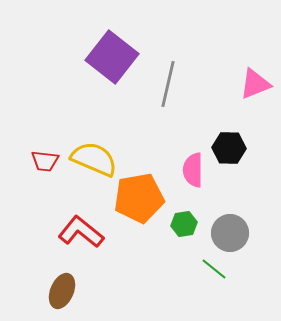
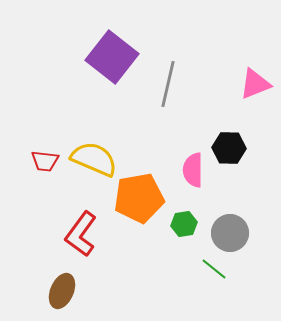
red L-shape: moved 2 px down; rotated 93 degrees counterclockwise
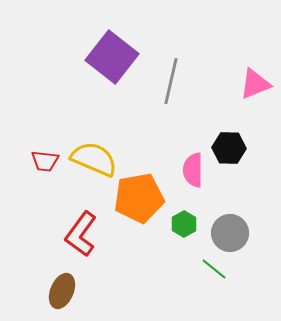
gray line: moved 3 px right, 3 px up
green hexagon: rotated 20 degrees counterclockwise
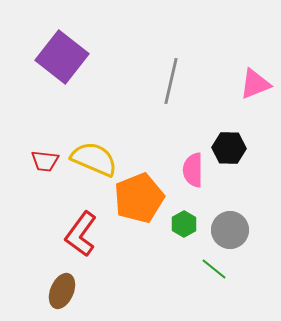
purple square: moved 50 px left
orange pentagon: rotated 12 degrees counterclockwise
gray circle: moved 3 px up
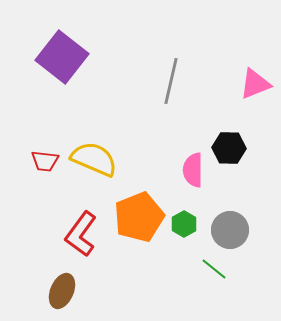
orange pentagon: moved 19 px down
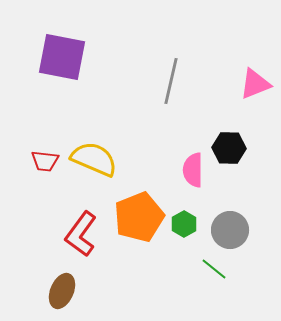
purple square: rotated 27 degrees counterclockwise
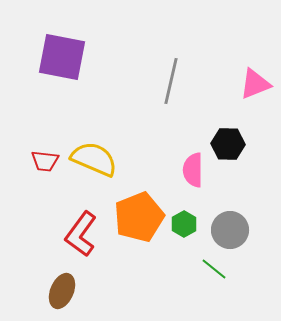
black hexagon: moved 1 px left, 4 px up
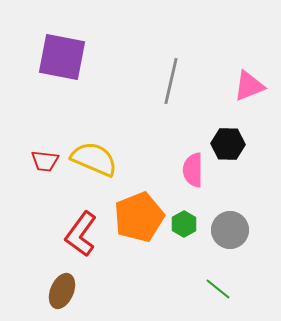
pink triangle: moved 6 px left, 2 px down
green line: moved 4 px right, 20 px down
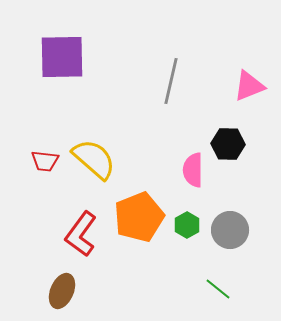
purple square: rotated 12 degrees counterclockwise
yellow semicircle: rotated 18 degrees clockwise
green hexagon: moved 3 px right, 1 px down
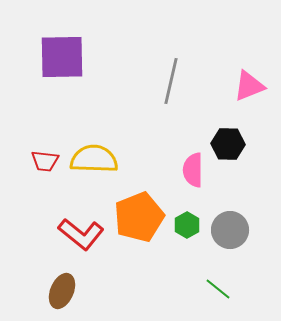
yellow semicircle: rotated 39 degrees counterclockwise
red L-shape: rotated 87 degrees counterclockwise
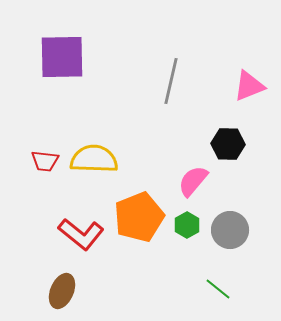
pink semicircle: moved 11 px down; rotated 40 degrees clockwise
